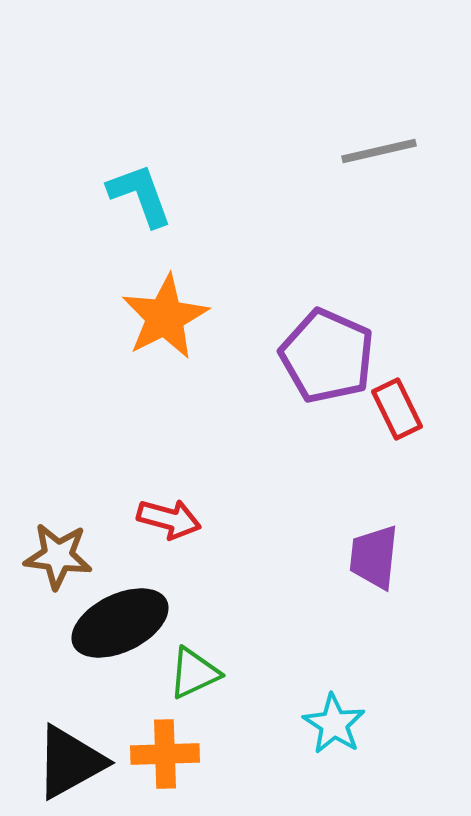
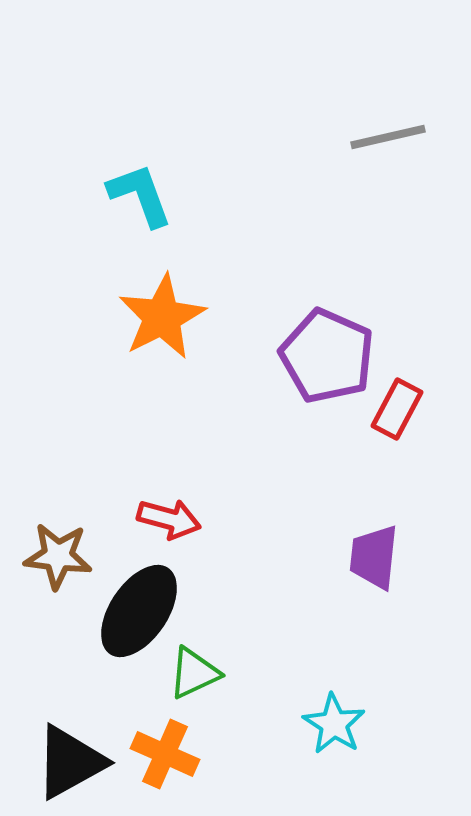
gray line: moved 9 px right, 14 px up
orange star: moved 3 px left
red rectangle: rotated 54 degrees clockwise
black ellipse: moved 19 px right, 12 px up; rotated 30 degrees counterclockwise
orange cross: rotated 26 degrees clockwise
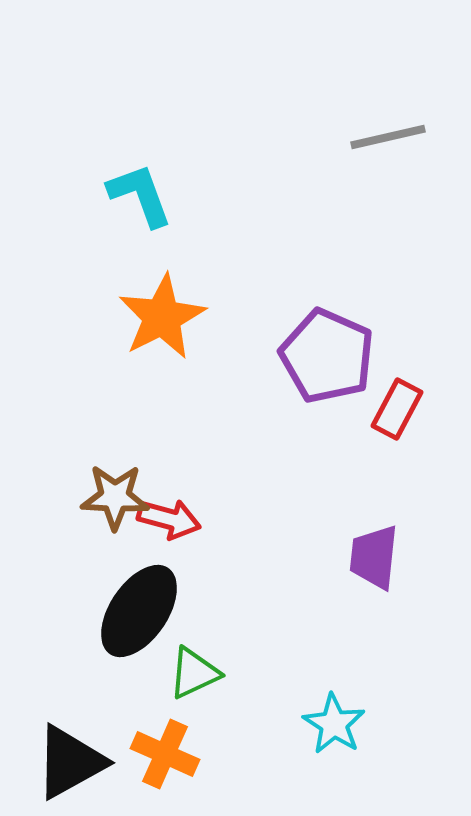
brown star: moved 57 px right, 59 px up; rotated 4 degrees counterclockwise
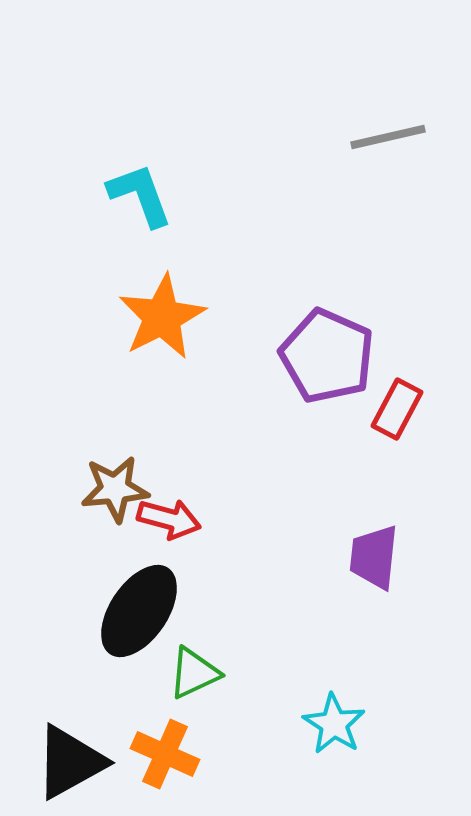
brown star: moved 8 px up; rotated 8 degrees counterclockwise
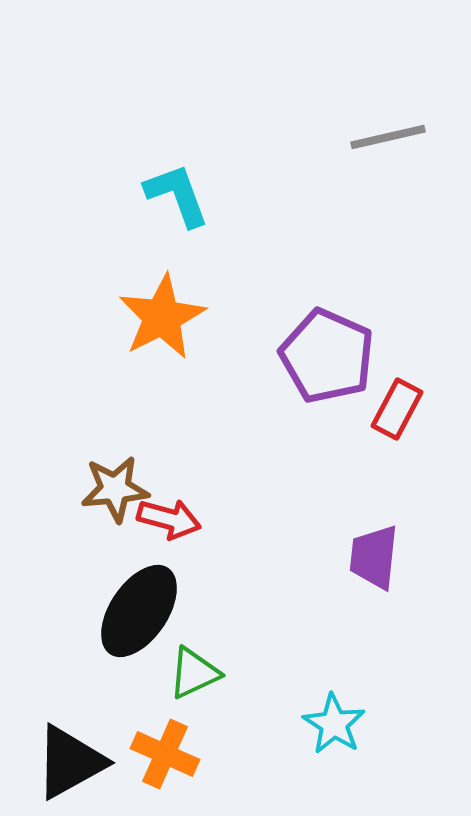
cyan L-shape: moved 37 px right
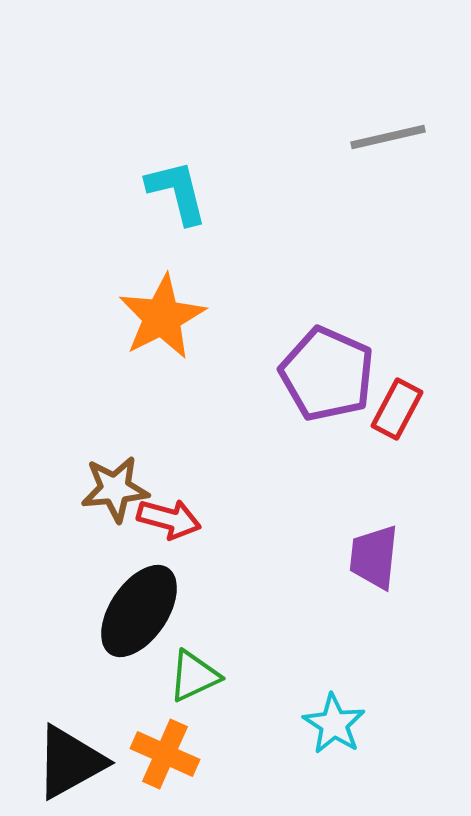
cyan L-shape: moved 3 px up; rotated 6 degrees clockwise
purple pentagon: moved 18 px down
green triangle: moved 3 px down
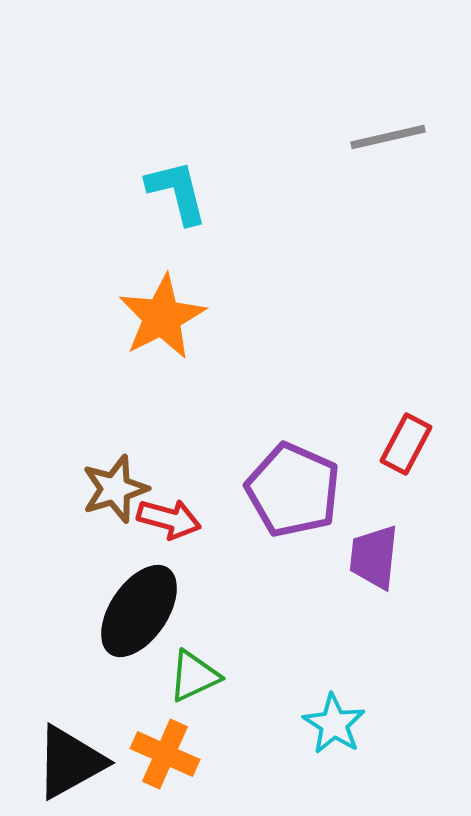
purple pentagon: moved 34 px left, 116 px down
red rectangle: moved 9 px right, 35 px down
brown star: rotated 12 degrees counterclockwise
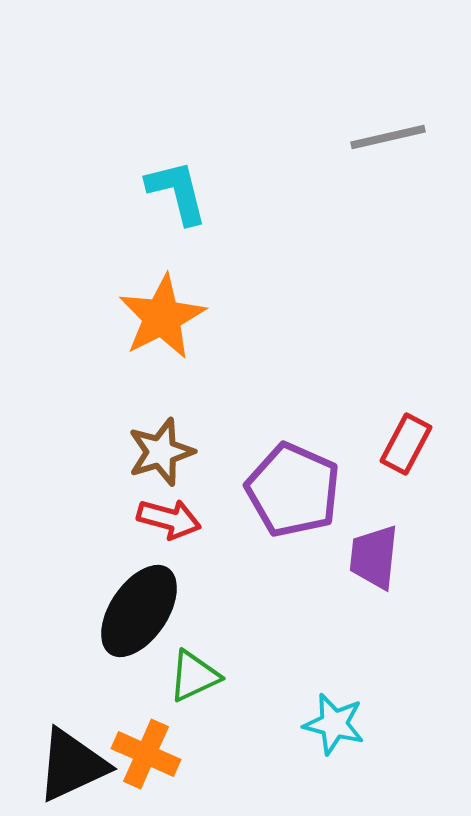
brown star: moved 46 px right, 37 px up
cyan star: rotated 18 degrees counterclockwise
orange cross: moved 19 px left
black triangle: moved 2 px right, 3 px down; rotated 4 degrees clockwise
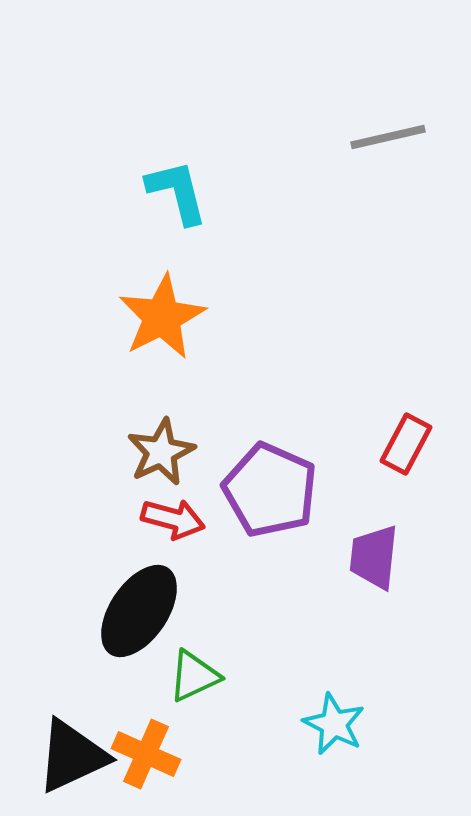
brown star: rotated 8 degrees counterclockwise
purple pentagon: moved 23 px left
red arrow: moved 4 px right
cyan star: rotated 12 degrees clockwise
black triangle: moved 9 px up
